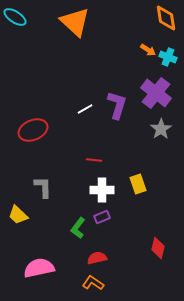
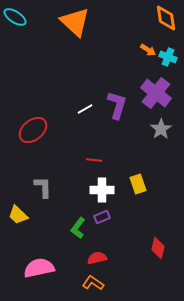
red ellipse: rotated 16 degrees counterclockwise
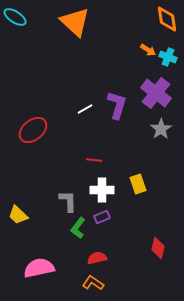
orange diamond: moved 1 px right, 1 px down
gray L-shape: moved 25 px right, 14 px down
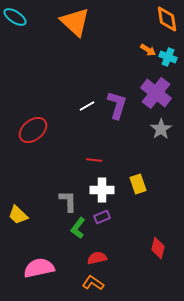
white line: moved 2 px right, 3 px up
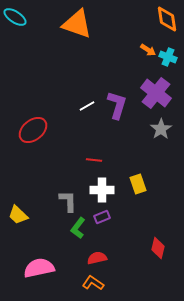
orange triangle: moved 2 px right, 2 px down; rotated 24 degrees counterclockwise
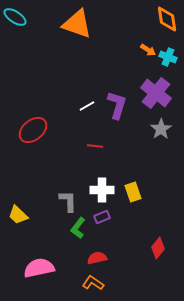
red line: moved 1 px right, 14 px up
yellow rectangle: moved 5 px left, 8 px down
red diamond: rotated 25 degrees clockwise
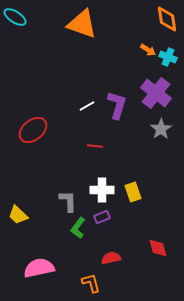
orange triangle: moved 5 px right
red diamond: rotated 55 degrees counterclockwise
red semicircle: moved 14 px right
orange L-shape: moved 2 px left; rotated 40 degrees clockwise
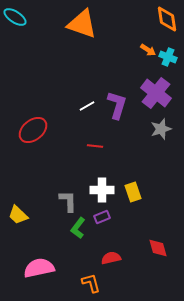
gray star: rotated 15 degrees clockwise
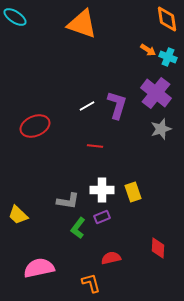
red ellipse: moved 2 px right, 4 px up; rotated 16 degrees clockwise
gray L-shape: rotated 100 degrees clockwise
red diamond: rotated 20 degrees clockwise
